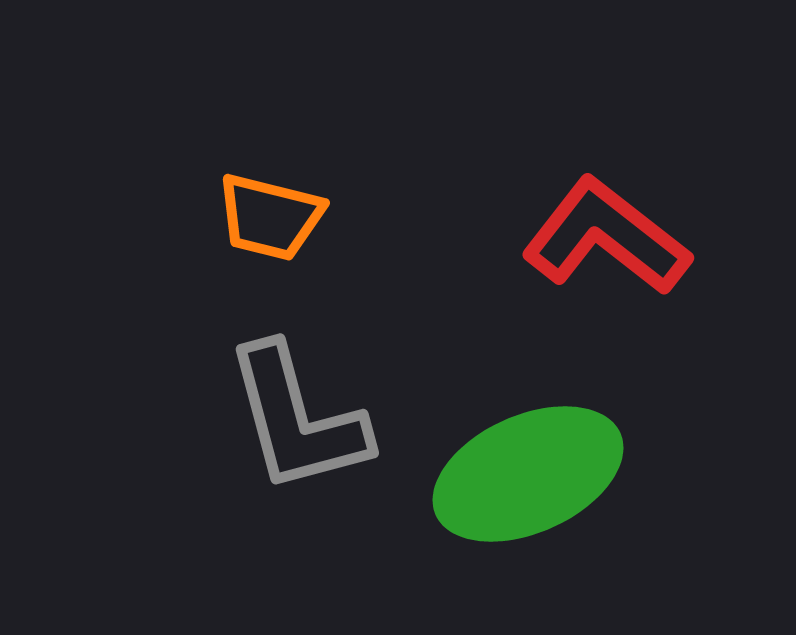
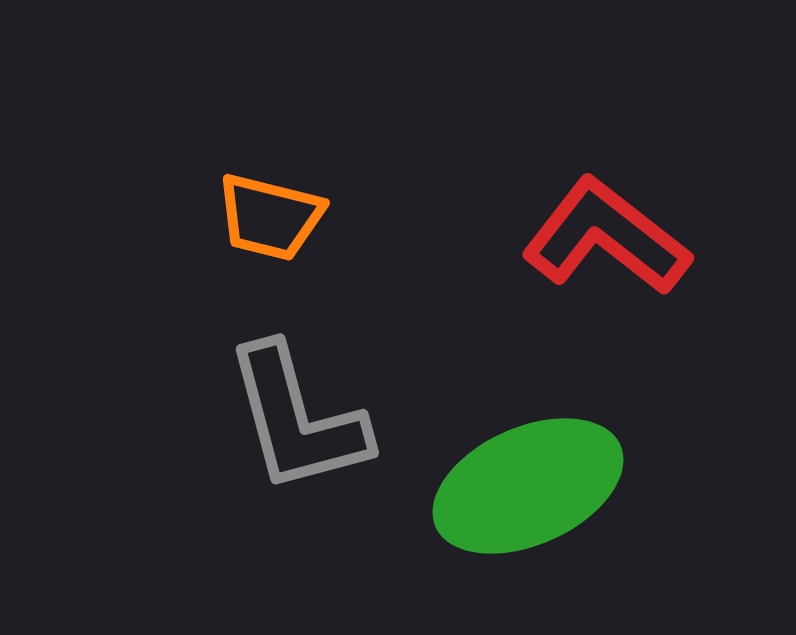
green ellipse: moved 12 px down
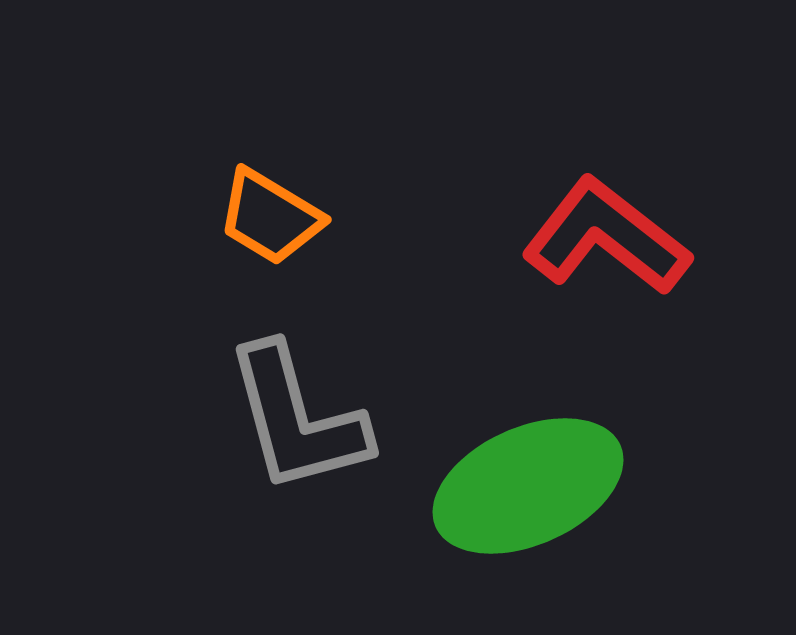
orange trapezoid: rotated 17 degrees clockwise
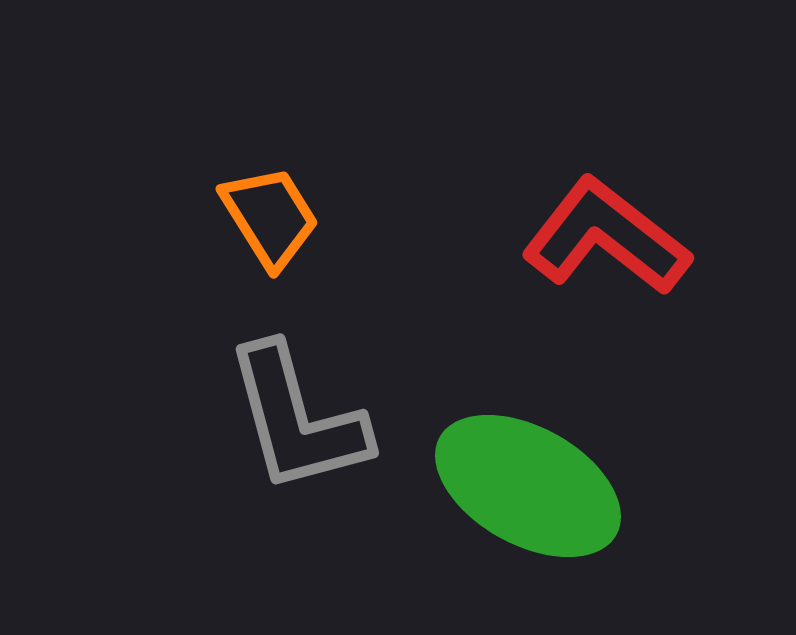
orange trapezoid: rotated 153 degrees counterclockwise
green ellipse: rotated 53 degrees clockwise
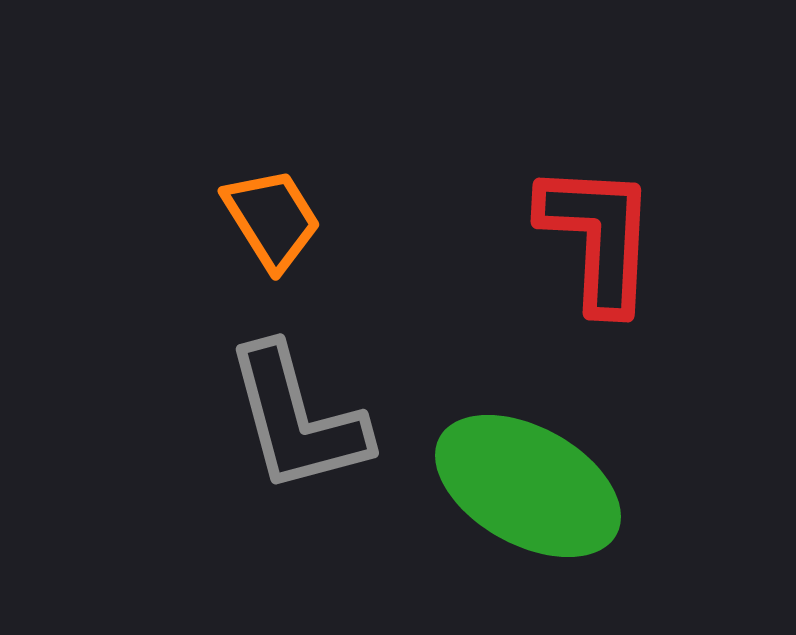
orange trapezoid: moved 2 px right, 2 px down
red L-shape: moved 8 px left; rotated 55 degrees clockwise
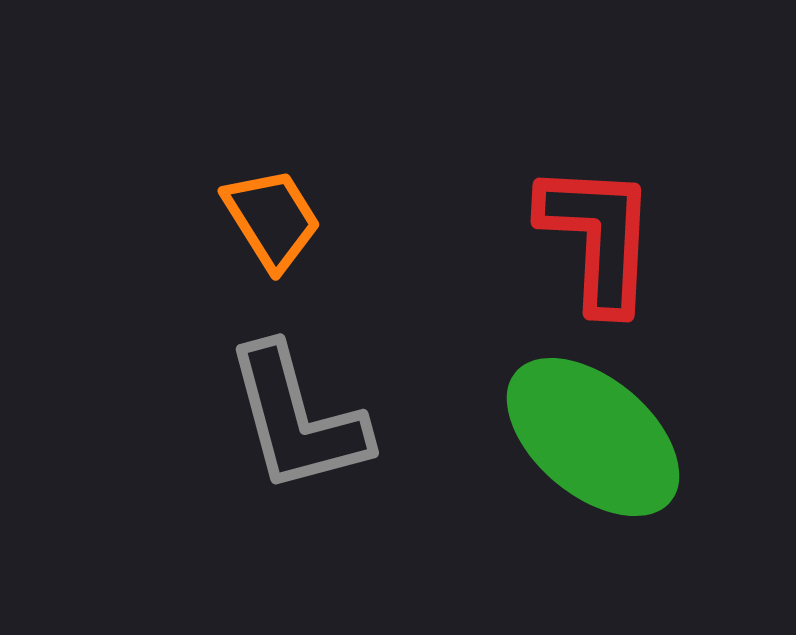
green ellipse: moved 65 px right, 49 px up; rotated 11 degrees clockwise
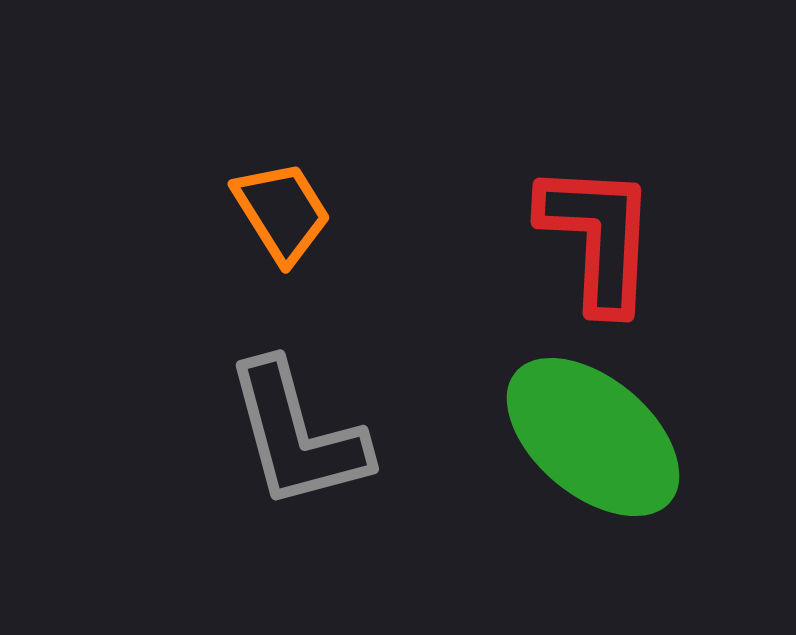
orange trapezoid: moved 10 px right, 7 px up
gray L-shape: moved 16 px down
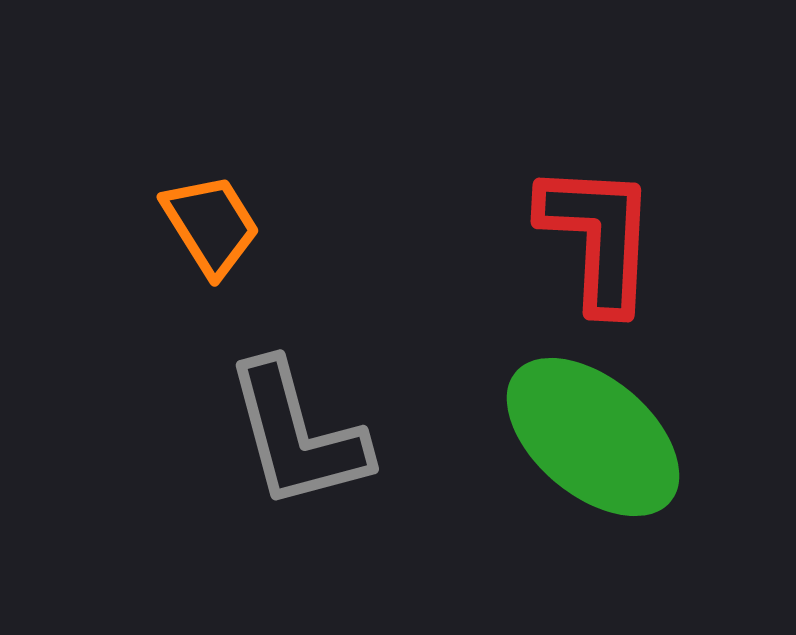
orange trapezoid: moved 71 px left, 13 px down
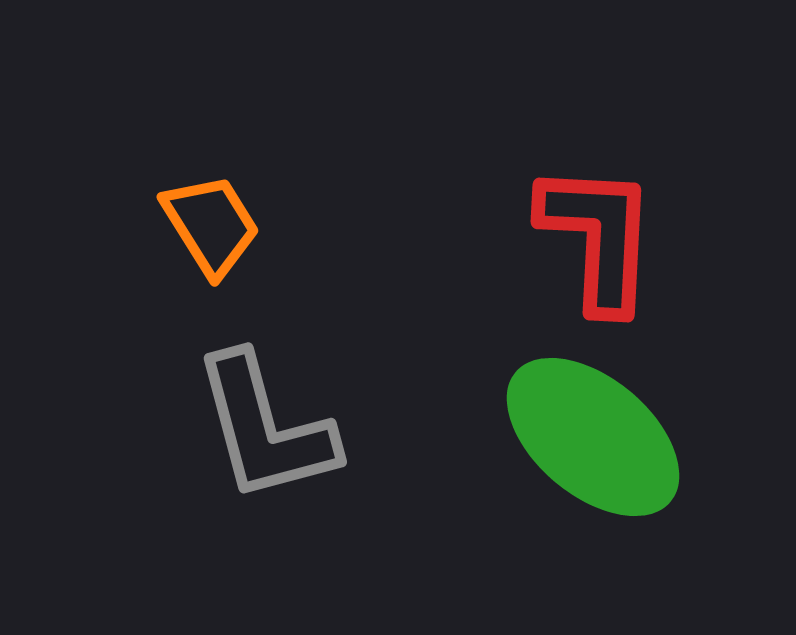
gray L-shape: moved 32 px left, 7 px up
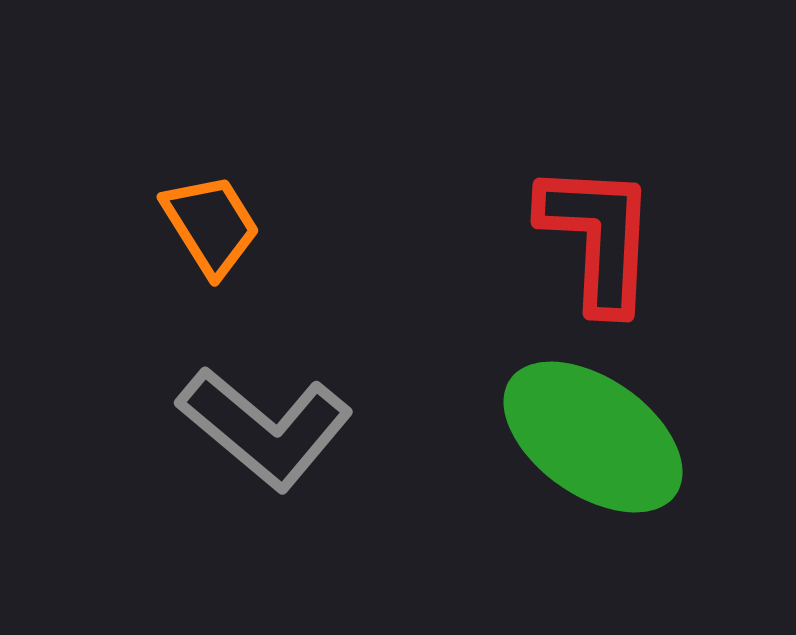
gray L-shape: rotated 35 degrees counterclockwise
green ellipse: rotated 5 degrees counterclockwise
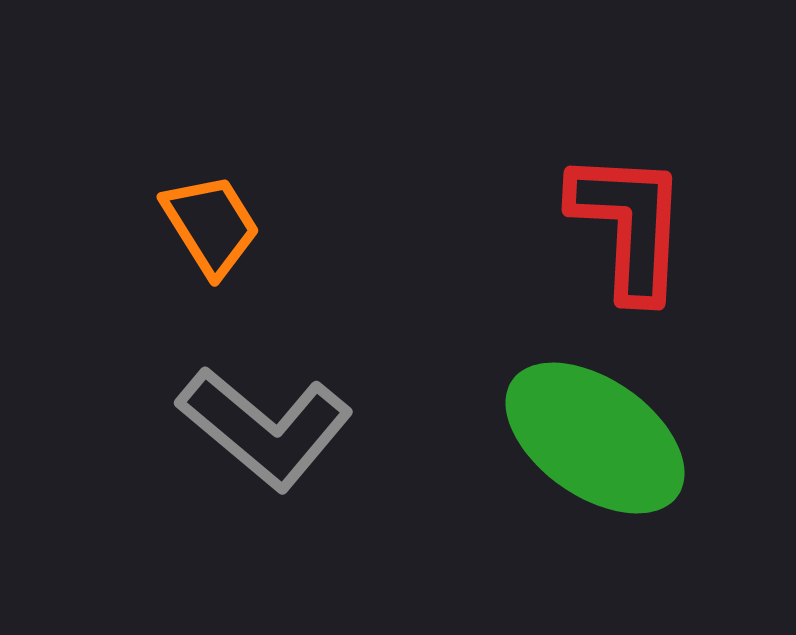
red L-shape: moved 31 px right, 12 px up
green ellipse: moved 2 px right, 1 px down
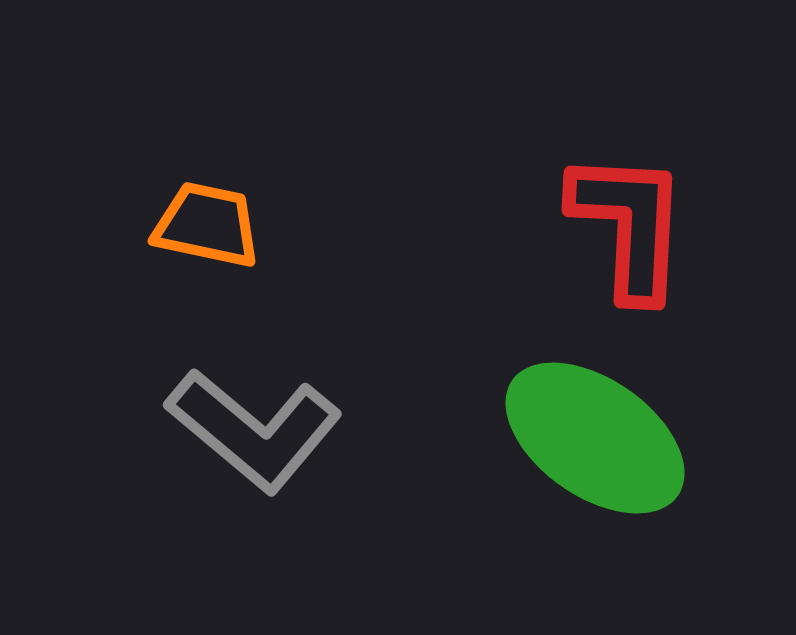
orange trapezoid: moved 4 px left; rotated 46 degrees counterclockwise
gray L-shape: moved 11 px left, 2 px down
